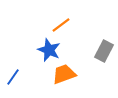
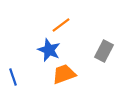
blue line: rotated 54 degrees counterclockwise
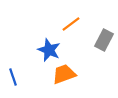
orange line: moved 10 px right, 1 px up
gray rectangle: moved 11 px up
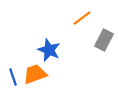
orange line: moved 11 px right, 6 px up
orange trapezoid: moved 29 px left
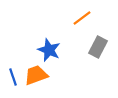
gray rectangle: moved 6 px left, 7 px down
orange trapezoid: moved 1 px right, 1 px down
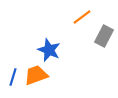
orange line: moved 1 px up
gray rectangle: moved 6 px right, 11 px up
blue line: rotated 36 degrees clockwise
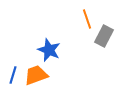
orange line: moved 5 px right, 2 px down; rotated 72 degrees counterclockwise
blue line: moved 2 px up
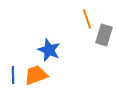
gray rectangle: moved 1 px up; rotated 10 degrees counterclockwise
blue line: rotated 18 degrees counterclockwise
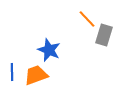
orange line: rotated 24 degrees counterclockwise
blue line: moved 1 px left, 3 px up
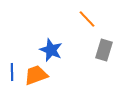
gray rectangle: moved 15 px down
blue star: moved 2 px right
